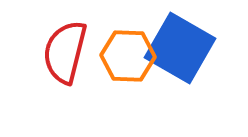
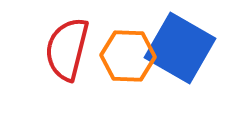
red semicircle: moved 2 px right, 3 px up
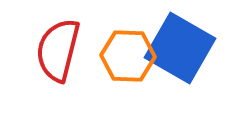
red semicircle: moved 9 px left, 1 px down
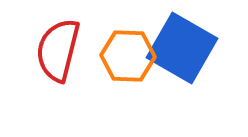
blue square: moved 2 px right
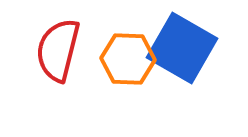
orange hexagon: moved 3 px down
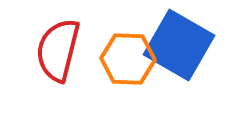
blue square: moved 3 px left, 3 px up
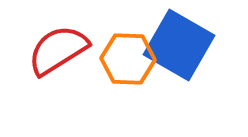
red semicircle: rotated 44 degrees clockwise
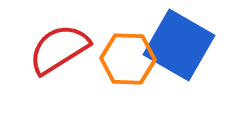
red semicircle: moved 1 px right, 1 px up
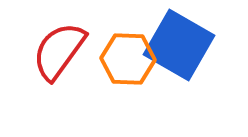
red semicircle: moved 2 px down; rotated 22 degrees counterclockwise
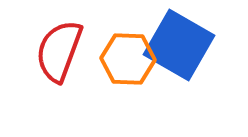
red semicircle: rotated 16 degrees counterclockwise
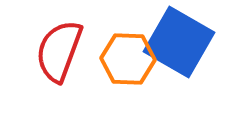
blue square: moved 3 px up
